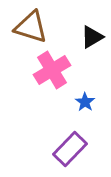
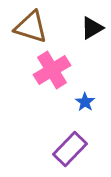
black triangle: moved 9 px up
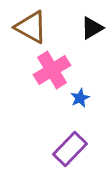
brown triangle: rotated 12 degrees clockwise
blue star: moved 5 px left, 4 px up; rotated 12 degrees clockwise
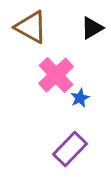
pink cross: moved 4 px right, 5 px down; rotated 12 degrees counterclockwise
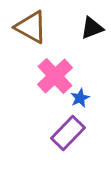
black triangle: rotated 10 degrees clockwise
pink cross: moved 1 px left, 1 px down
purple rectangle: moved 2 px left, 16 px up
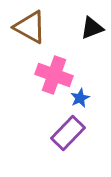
brown triangle: moved 1 px left
pink cross: moved 1 px left, 1 px up; rotated 27 degrees counterclockwise
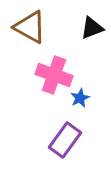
purple rectangle: moved 3 px left, 7 px down; rotated 8 degrees counterclockwise
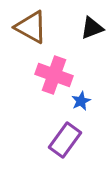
brown triangle: moved 1 px right
blue star: moved 1 px right, 3 px down
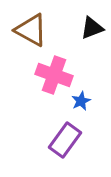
brown triangle: moved 3 px down
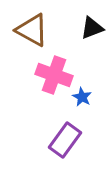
brown triangle: moved 1 px right
blue star: moved 1 px right, 4 px up; rotated 18 degrees counterclockwise
